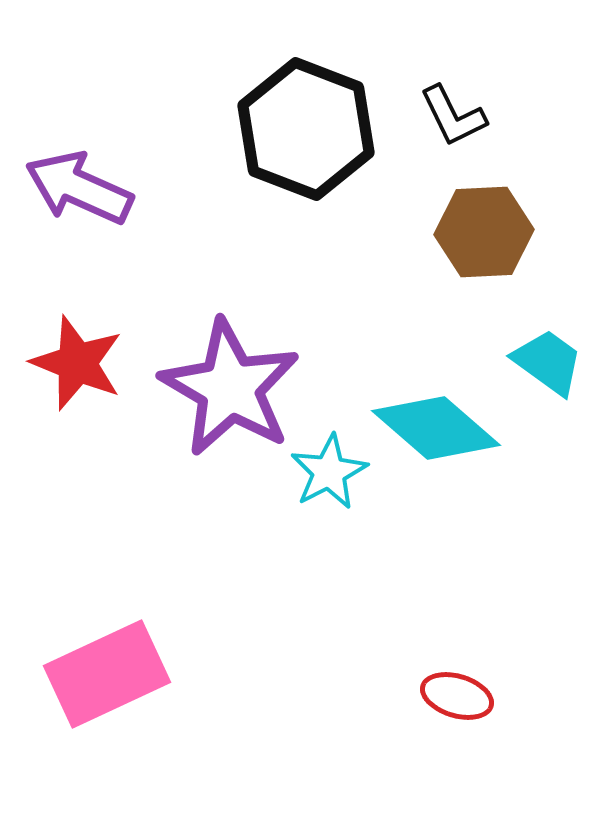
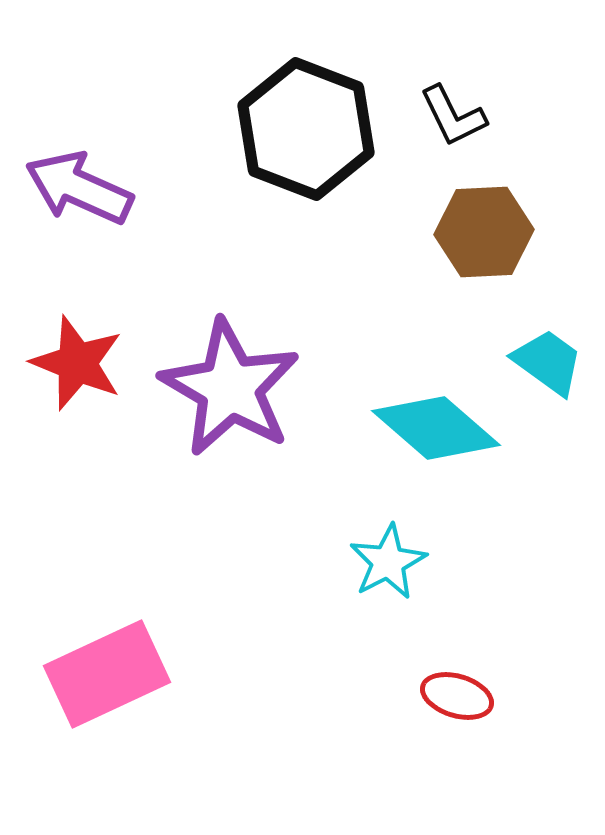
cyan star: moved 59 px right, 90 px down
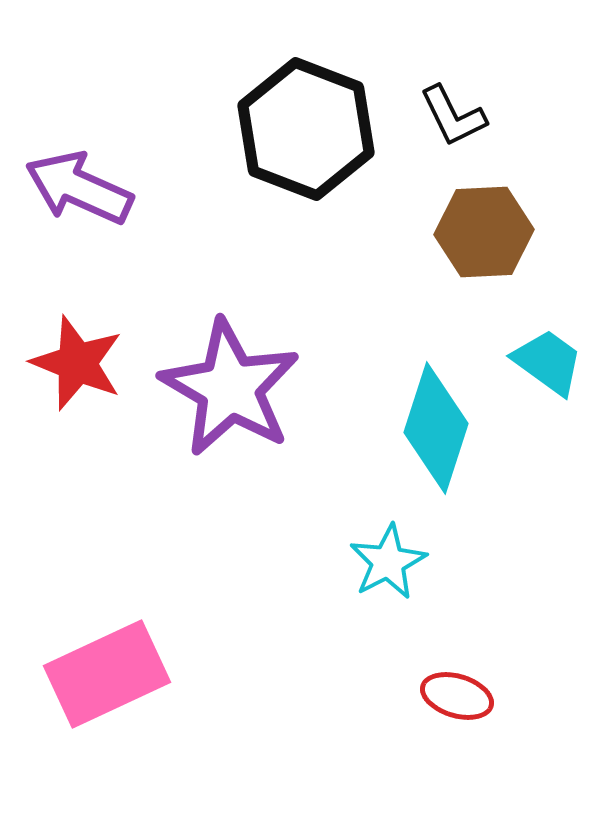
cyan diamond: rotated 67 degrees clockwise
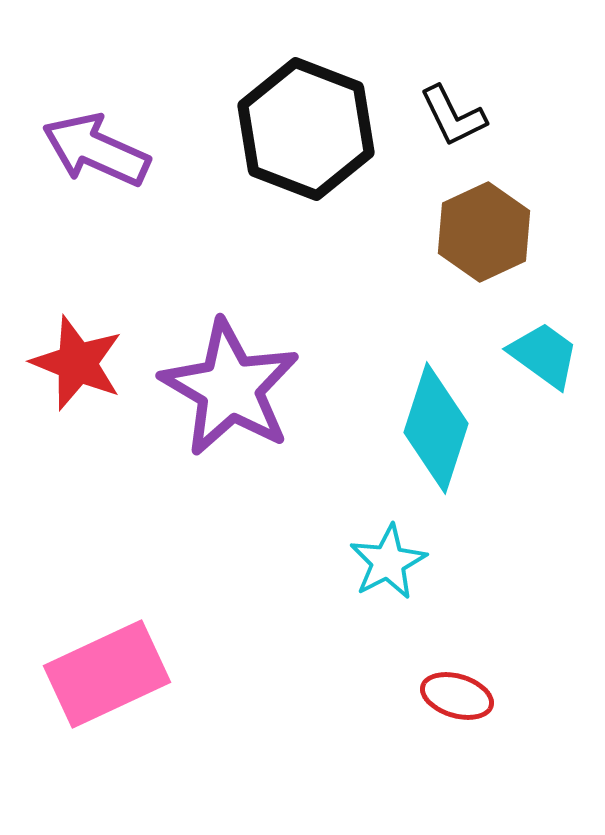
purple arrow: moved 17 px right, 38 px up
brown hexagon: rotated 22 degrees counterclockwise
cyan trapezoid: moved 4 px left, 7 px up
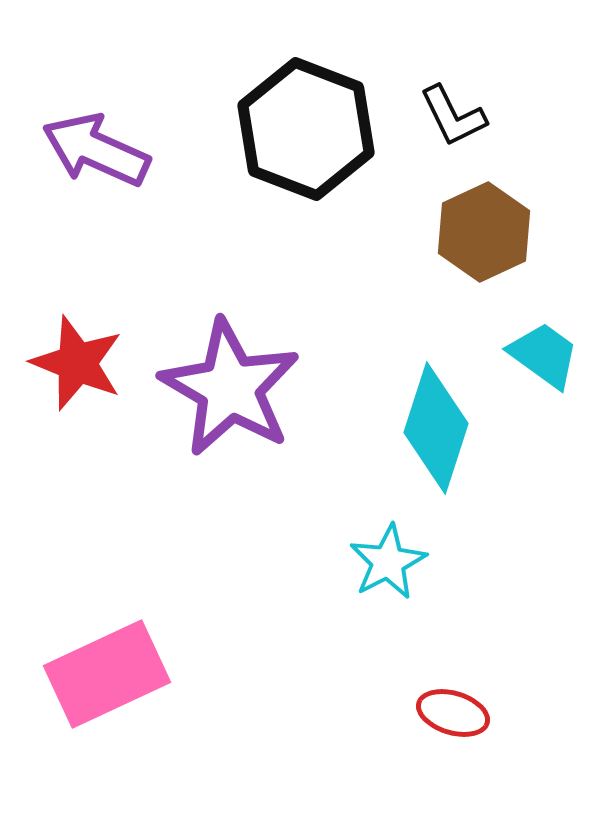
red ellipse: moved 4 px left, 17 px down
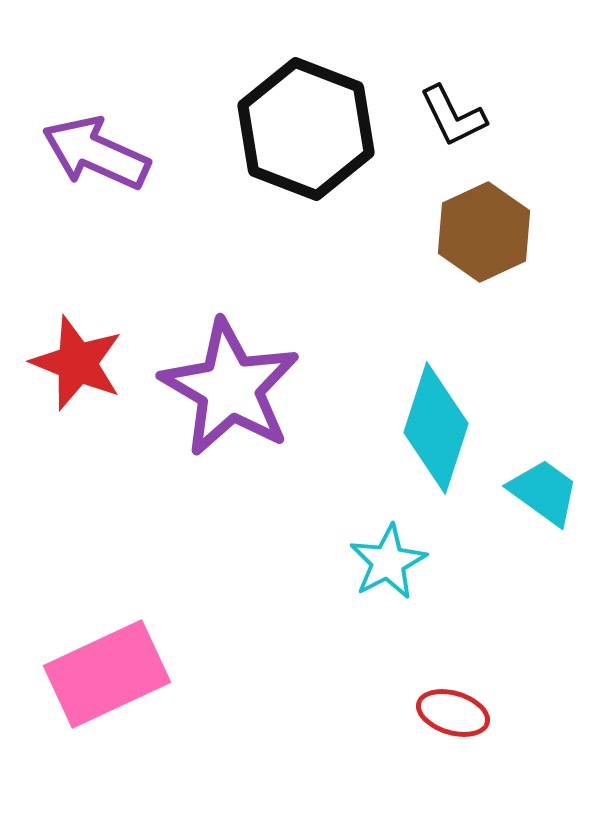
purple arrow: moved 3 px down
cyan trapezoid: moved 137 px down
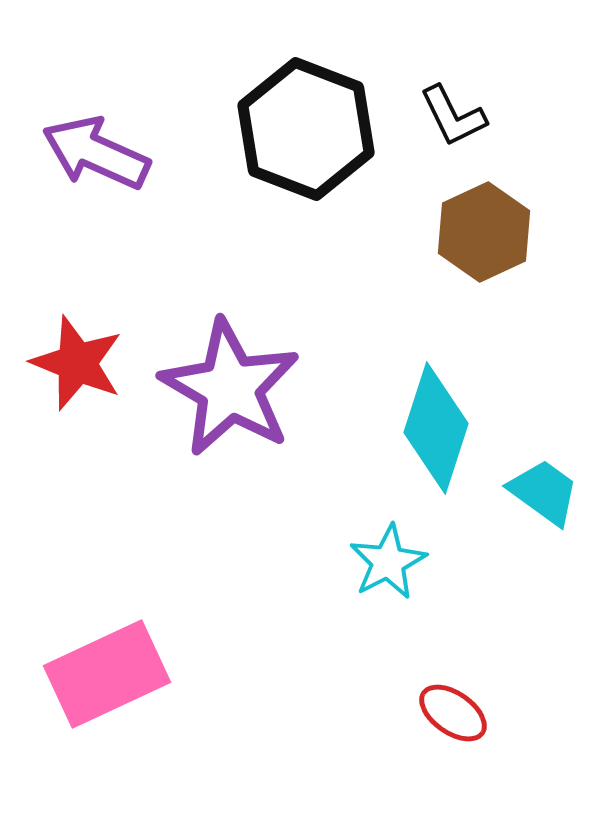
red ellipse: rotated 18 degrees clockwise
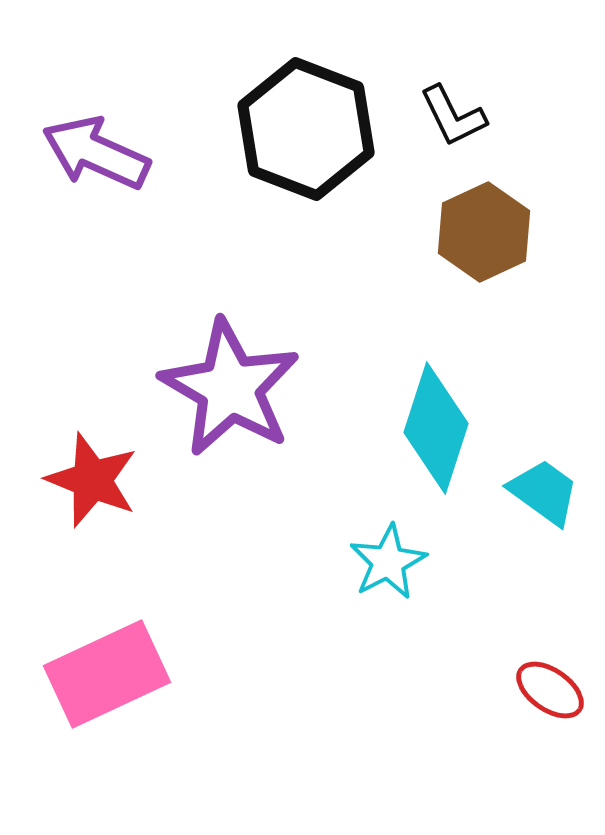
red star: moved 15 px right, 117 px down
red ellipse: moved 97 px right, 23 px up
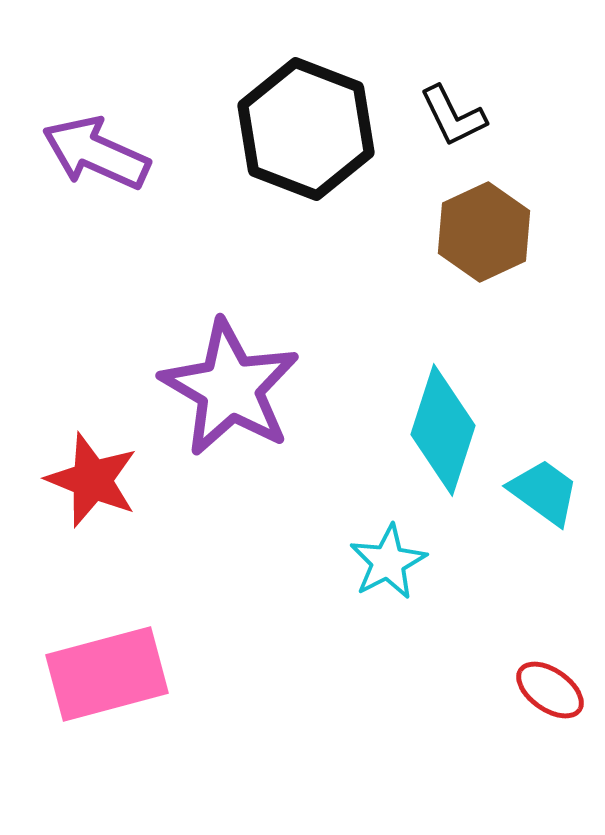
cyan diamond: moved 7 px right, 2 px down
pink rectangle: rotated 10 degrees clockwise
